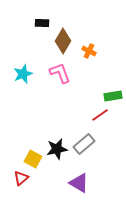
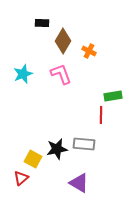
pink L-shape: moved 1 px right, 1 px down
red line: moved 1 px right; rotated 54 degrees counterclockwise
gray rectangle: rotated 45 degrees clockwise
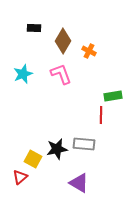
black rectangle: moved 8 px left, 5 px down
red triangle: moved 1 px left, 1 px up
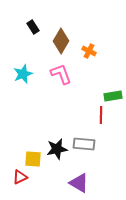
black rectangle: moved 1 px left, 1 px up; rotated 56 degrees clockwise
brown diamond: moved 2 px left
yellow square: rotated 24 degrees counterclockwise
red triangle: rotated 14 degrees clockwise
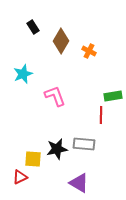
pink L-shape: moved 6 px left, 22 px down
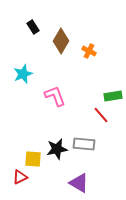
red line: rotated 42 degrees counterclockwise
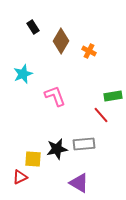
gray rectangle: rotated 10 degrees counterclockwise
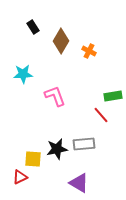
cyan star: rotated 18 degrees clockwise
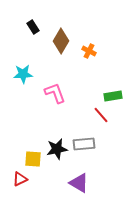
pink L-shape: moved 3 px up
red triangle: moved 2 px down
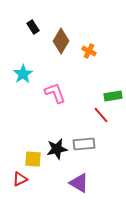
cyan star: rotated 30 degrees counterclockwise
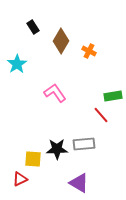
cyan star: moved 6 px left, 10 px up
pink L-shape: rotated 15 degrees counterclockwise
black star: rotated 10 degrees clockwise
